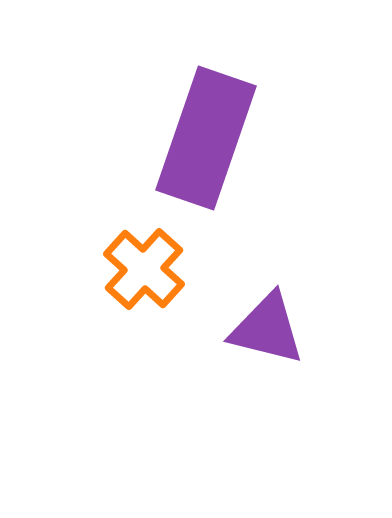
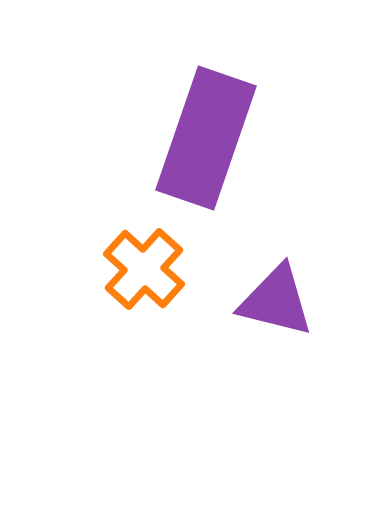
purple triangle: moved 9 px right, 28 px up
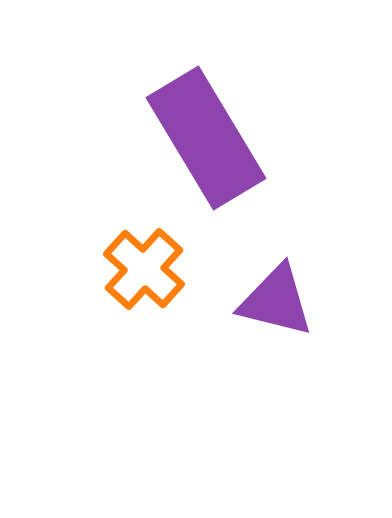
purple rectangle: rotated 50 degrees counterclockwise
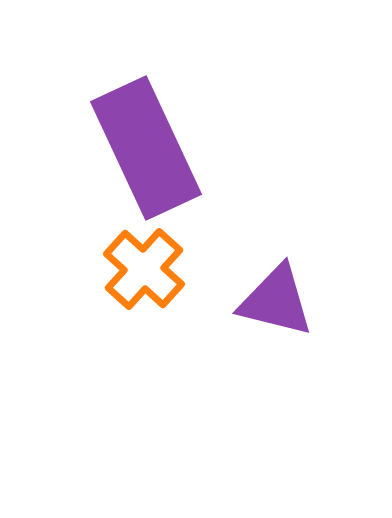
purple rectangle: moved 60 px left, 10 px down; rotated 6 degrees clockwise
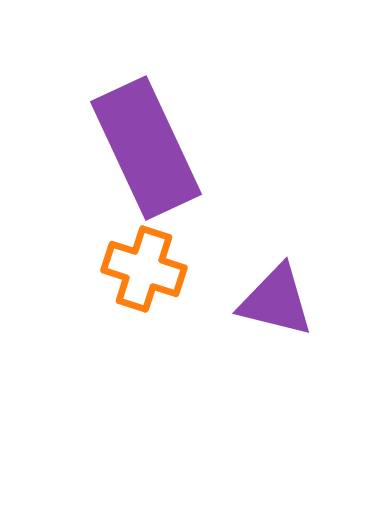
orange cross: rotated 24 degrees counterclockwise
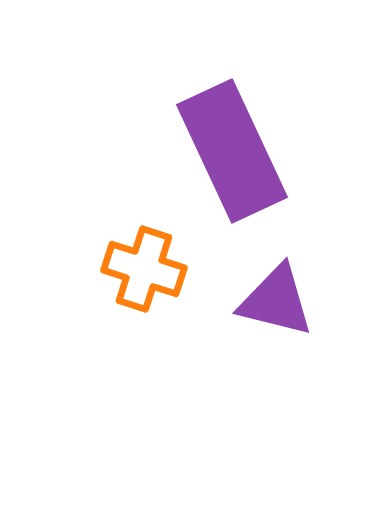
purple rectangle: moved 86 px right, 3 px down
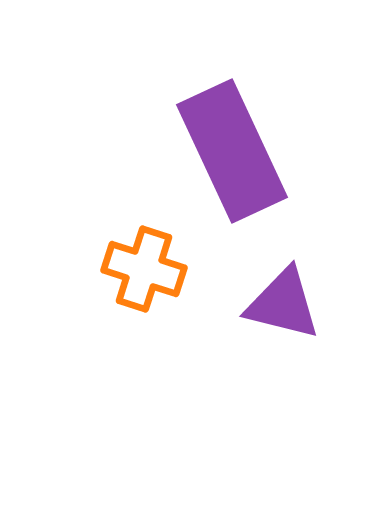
purple triangle: moved 7 px right, 3 px down
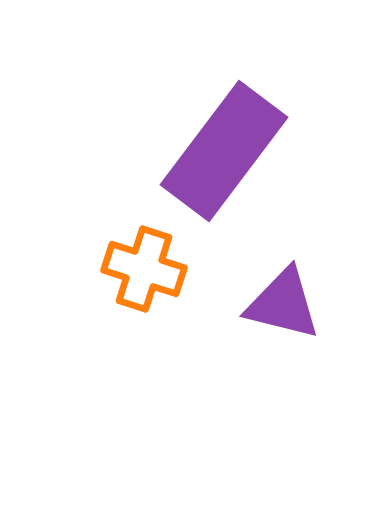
purple rectangle: moved 8 px left; rotated 62 degrees clockwise
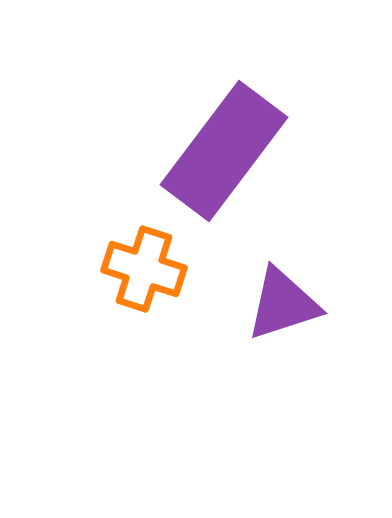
purple triangle: rotated 32 degrees counterclockwise
